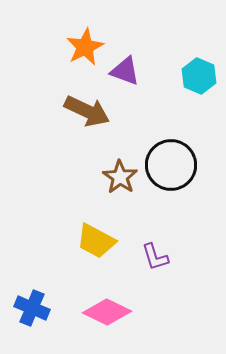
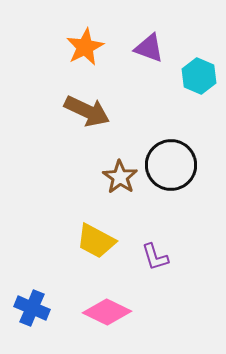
purple triangle: moved 24 px right, 23 px up
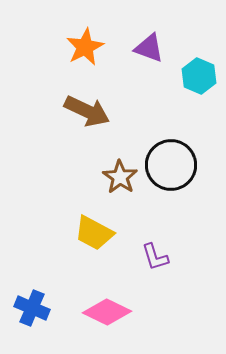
yellow trapezoid: moved 2 px left, 8 px up
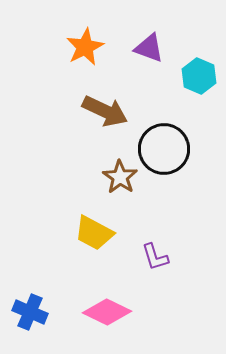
brown arrow: moved 18 px right
black circle: moved 7 px left, 16 px up
blue cross: moved 2 px left, 4 px down
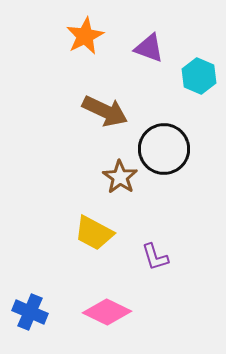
orange star: moved 11 px up
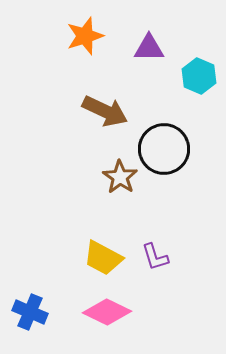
orange star: rotated 9 degrees clockwise
purple triangle: rotated 20 degrees counterclockwise
yellow trapezoid: moved 9 px right, 25 px down
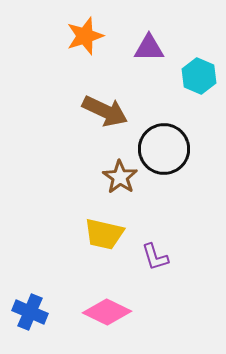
yellow trapezoid: moved 1 px right, 24 px up; rotated 15 degrees counterclockwise
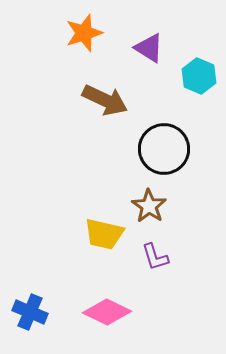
orange star: moved 1 px left, 3 px up
purple triangle: rotated 32 degrees clockwise
brown arrow: moved 11 px up
brown star: moved 29 px right, 29 px down
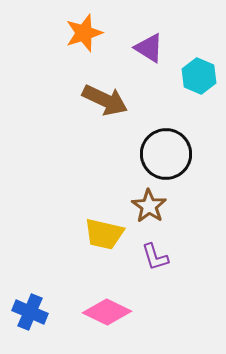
black circle: moved 2 px right, 5 px down
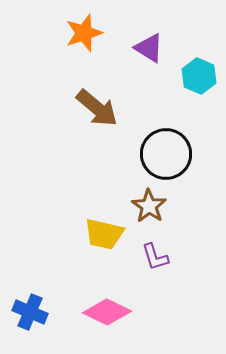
brown arrow: moved 8 px left, 8 px down; rotated 15 degrees clockwise
